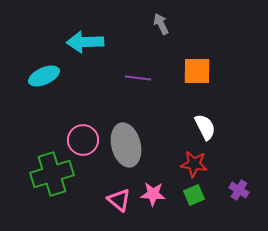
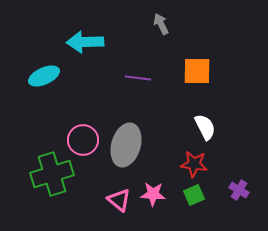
gray ellipse: rotated 30 degrees clockwise
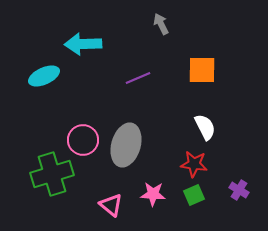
cyan arrow: moved 2 px left, 2 px down
orange square: moved 5 px right, 1 px up
purple line: rotated 30 degrees counterclockwise
pink triangle: moved 8 px left, 5 px down
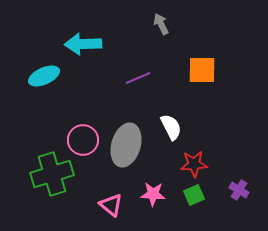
white semicircle: moved 34 px left
red star: rotated 12 degrees counterclockwise
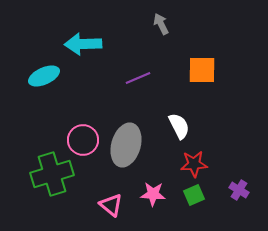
white semicircle: moved 8 px right, 1 px up
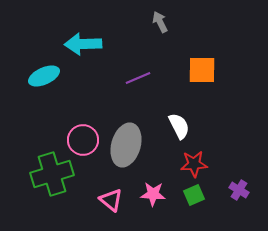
gray arrow: moved 1 px left, 2 px up
pink triangle: moved 5 px up
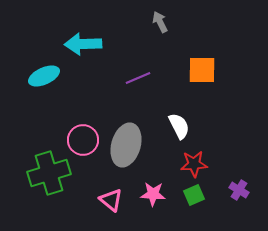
green cross: moved 3 px left, 1 px up
